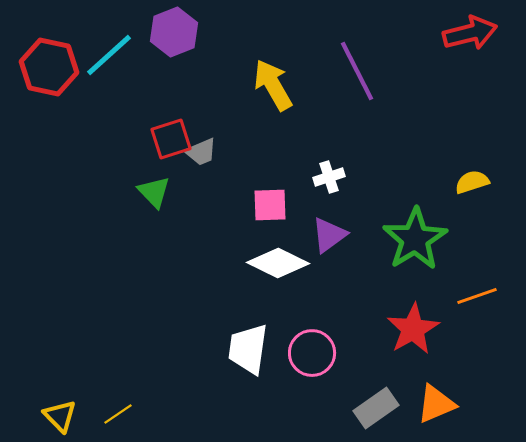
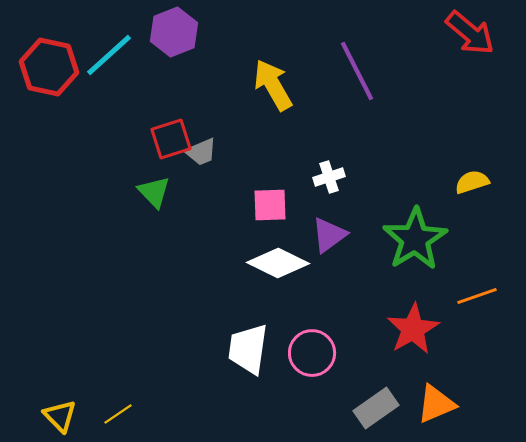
red arrow: rotated 54 degrees clockwise
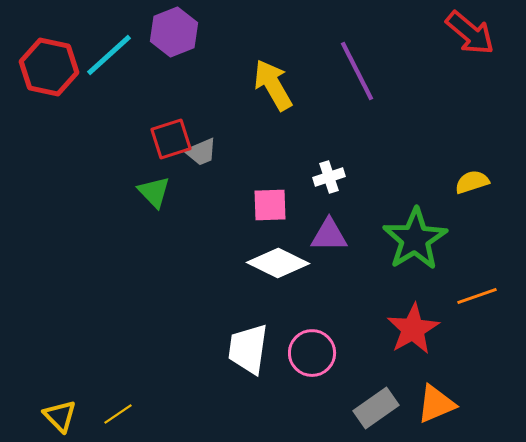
purple triangle: rotated 36 degrees clockwise
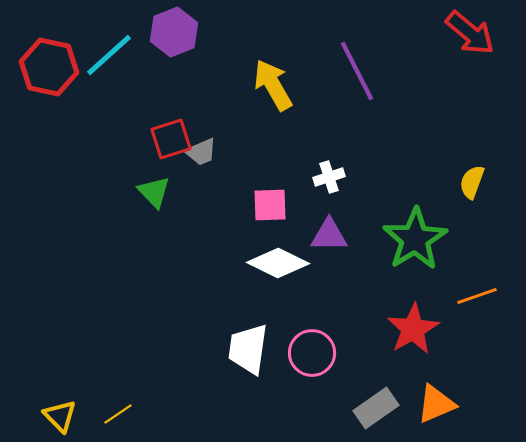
yellow semicircle: rotated 52 degrees counterclockwise
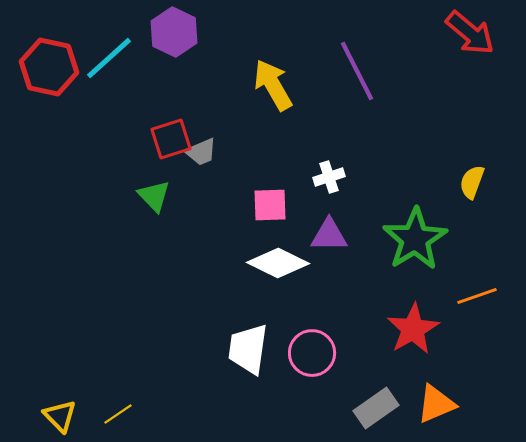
purple hexagon: rotated 12 degrees counterclockwise
cyan line: moved 3 px down
green triangle: moved 4 px down
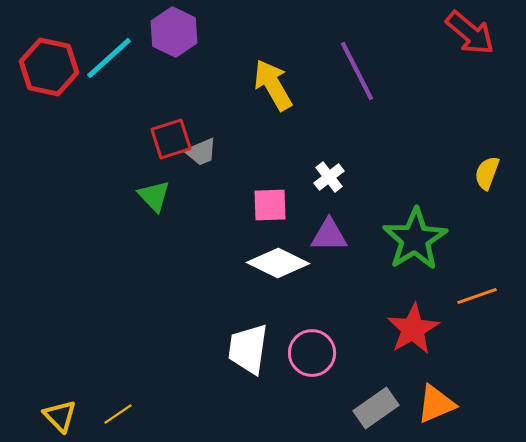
white cross: rotated 20 degrees counterclockwise
yellow semicircle: moved 15 px right, 9 px up
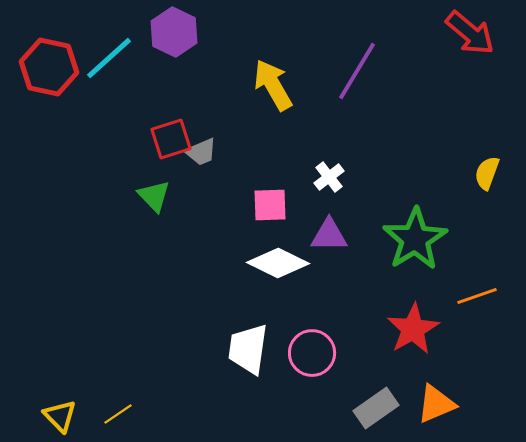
purple line: rotated 58 degrees clockwise
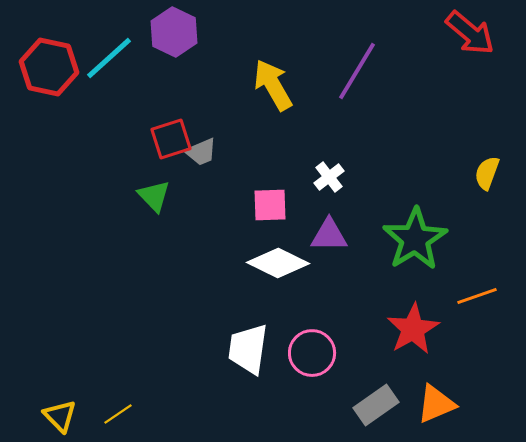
gray rectangle: moved 3 px up
